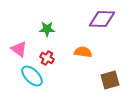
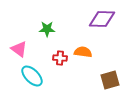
red cross: moved 13 px right; rotated 24 degrees counterclockwise
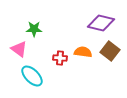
purple diamond: moved 1 px left, 4 px down; rotated 12 degrees clockwise
green star: moved 13 px left
brown square: moved 29 px up; rotated 36 degrees counterclockwise
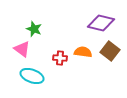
green star: rotated 21 degrees clockwise
pink triangle: moved 3 px right
cyan ellipse: rotated 25 degrees counterclockwise
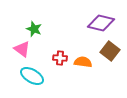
orange semicircle: moved 10 px down
cyan ellipse: rotated 10 degrees clockwise
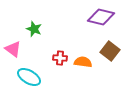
purple diamond: moved 6 px up
pink triangle: moved 9 px left
cyan ellipse: moved 3 px left, 1 px down
